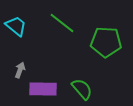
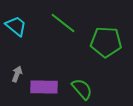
green line: moved 1 px right
gray arrow: moved 3 px left, 4 px down
purple rectangle: moved 1 px right, 2 px up
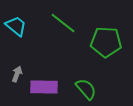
green semicircle: moved 4 px right
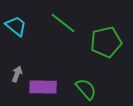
green pentagon: rotated 16 degrees counterclockwise
purple rectangle: moved 1 px left
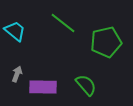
cyan trapezoid: moved 1 px left, 5 px down
green semicircle: moved 4 px up
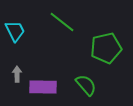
green line: moved 1 px left, 1 px up
cyan trapezoid: rotated 25 degrees clockwise
green pentagon: moved 6 px down
gray arrow: rotated 21 degrees counterclockwise
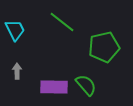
cyan trapezoid: moved 1 px up
green pentagon: moved 2 px left, 1 px up
gray arrow: moved 3 px up
purple rectangle: moved 11 px right
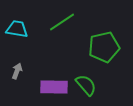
green line: rotated 72 degrees counterclockwise
cyan trapezoid: moved 2 px right, 1 px up; rotated 55 degrees counterclockwise
gray arrow: rotated 21 degrees clockwise
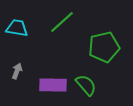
green line: rotated 8 degrees counterclockwise
cyan trapezoid: moved 1 px up
purple rectangle: moved 1 px left, 2 px up
